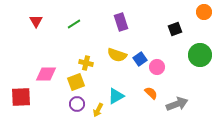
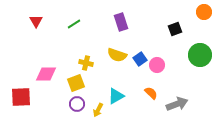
pink circle: moved 2 px up
yellow square: moved 1 px down
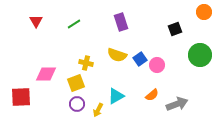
orange semicircle: moved 1 px right, 2 px down; rotated 96 degrees clockwise
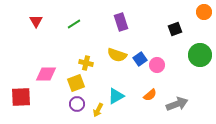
orange semicircle: moved 2 px left
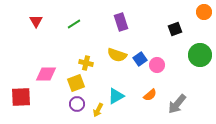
gray arrow: rotated 150 degrees clockwise
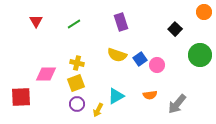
black square: rotated 24 degrees counterclockwise
yellow cross: moved 9 px left
orange semicircle: rotated 32 degrees clockwise
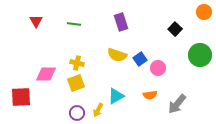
green line: rotated 40 degrees clockwise
pink circle: moved 1 px right, 3 px down
purple circle: moved 9 px down
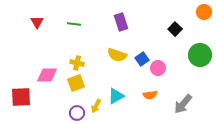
red triangle: moved 1 px right, 1 px down
blue square: moved 2 px right
pink diamond: moved 1 px right, 1 px down
gray arrow: moved 6 px right
yellow arrow: moved 2 px left, 4 px up
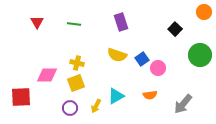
purple circle: moved 7 px left, 5 px up
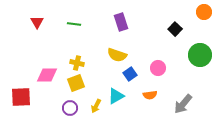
blue square: moved 12 px left, 15 px down
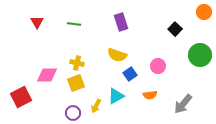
pink circle: moved 2 px up
red square: rotated 25 degrees counterclockwise
purple circle: moved 3 px right, 5 px down
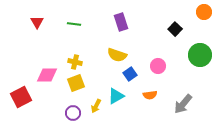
yellow cross: moved 2 px left, 1 px up
